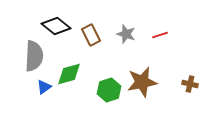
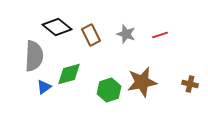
black diamond: moved 1 px right, 1 px down
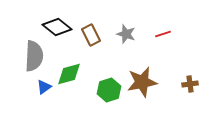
red line: moved 3 px right, 1 px up
brown cross: rotated 21 degrees counterclockwise
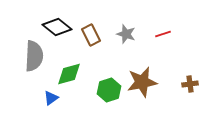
blue triangle: moved 7 px right, 11 px down
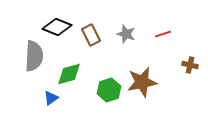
black diamond: rotated 16 degrees counterclockwise
brown cross: moved 19 px up; rotated 21 degrees clockwise
